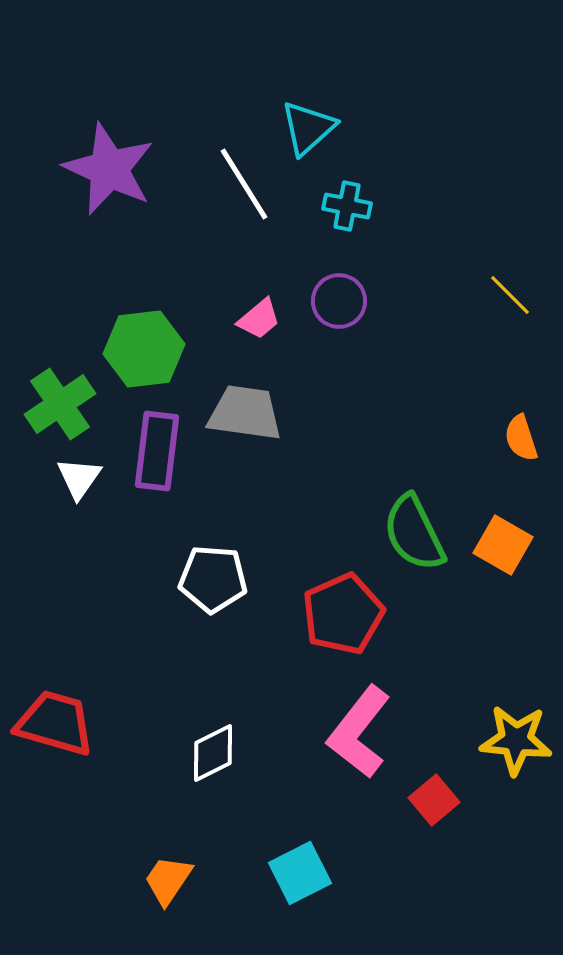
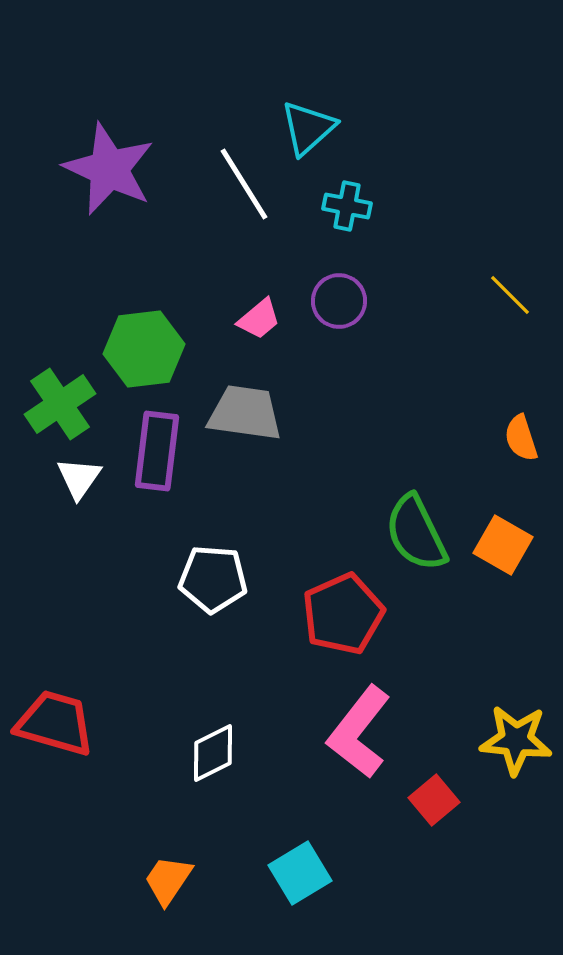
green semicircle: moved 2 px right
cyan square: rotated 4 degrees counterclockwise
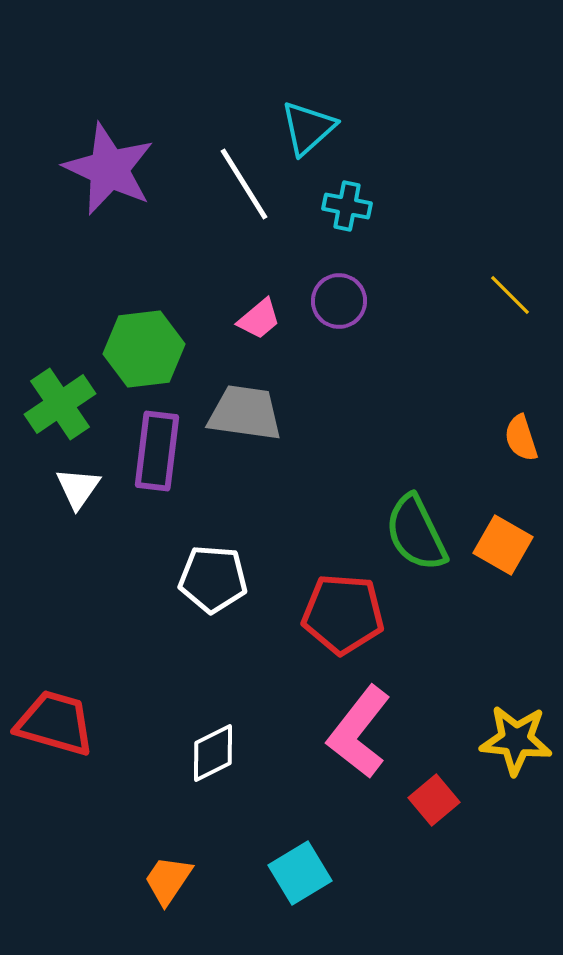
white triangle: moved 1 px left, 10 px down
red pentagon: rotated 28 degrees clockwise
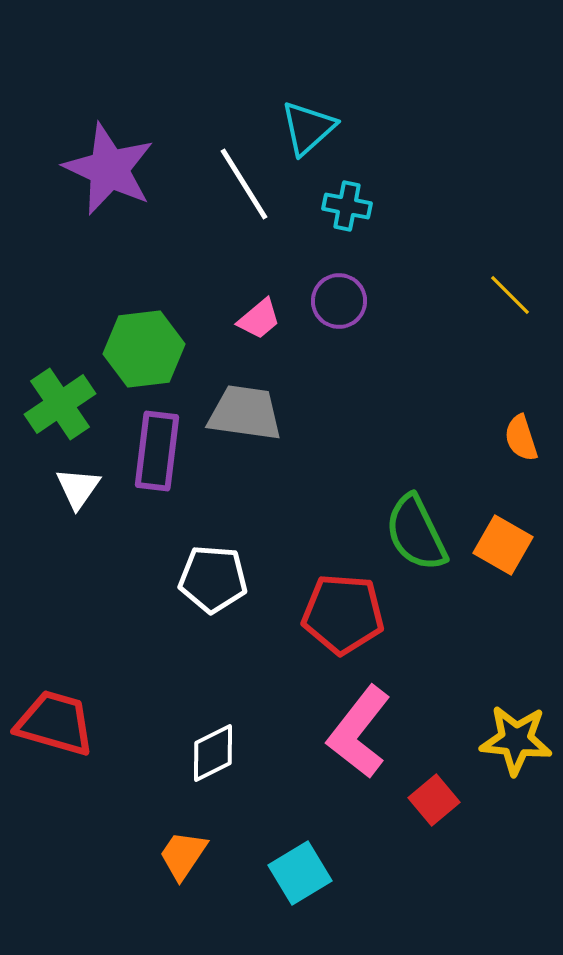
orange trapezoid: moved 15 px right, 25 px up
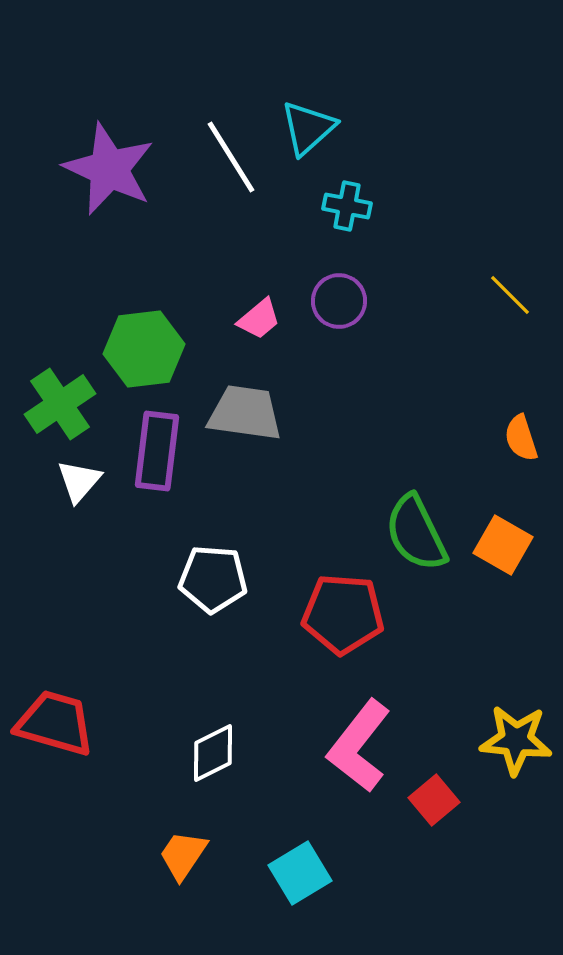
white line: moved 13 px left, 27 px up
white triangle: moved 1 px right, 7 px up; rotated 6 degrees clockwise
pink L-shape: moved 14 px down
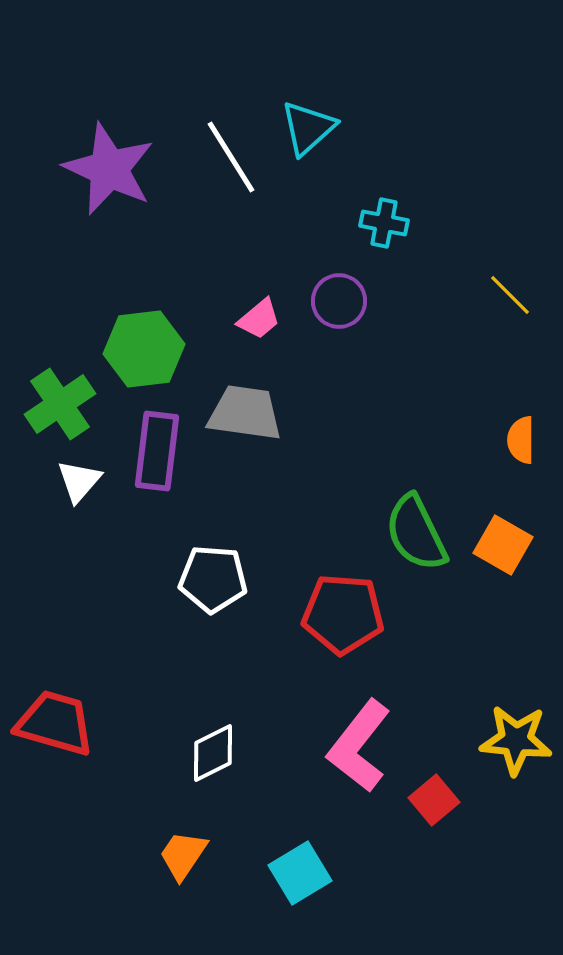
cyan cross: moved 37 px right, 17 px down
orange semicircle: moved 2 px down; rotated 18 degrees clockwise
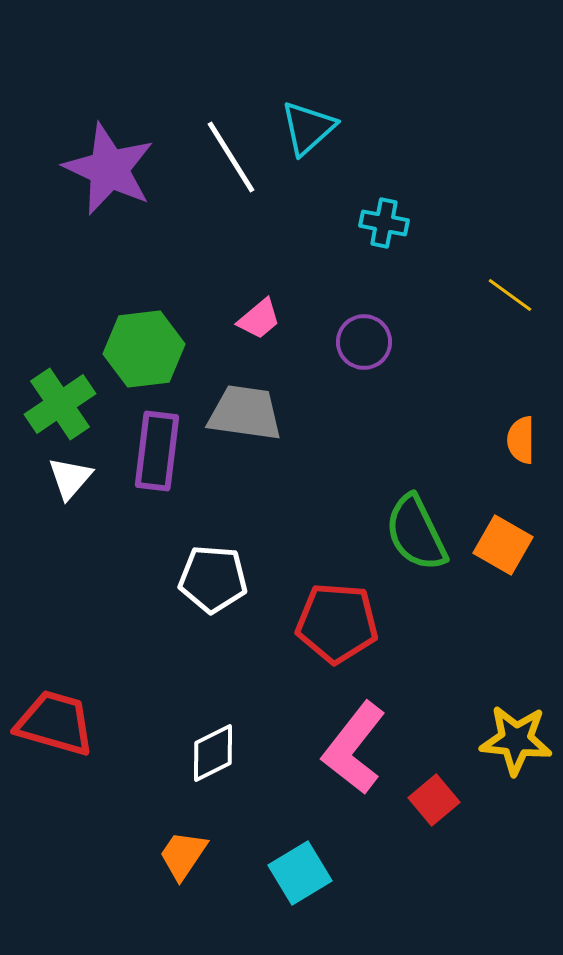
yellow line: rotated 9 degrees counterclockwise
purple circle: moved 25 px right, 41 px down
white triangle: moved 9 px left, 3 px up
red pentagon: moved 6 px left, 9 px down
pink L-shape: moved 5 px left, 2 px down
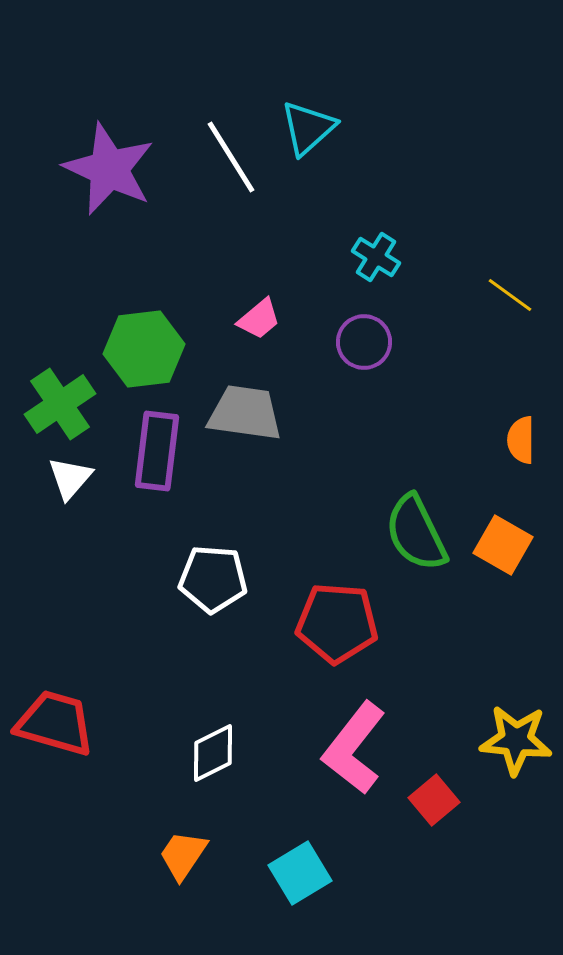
cyan cross: moved 8 px left, 34 px down; rotated 21 degrees clockwise
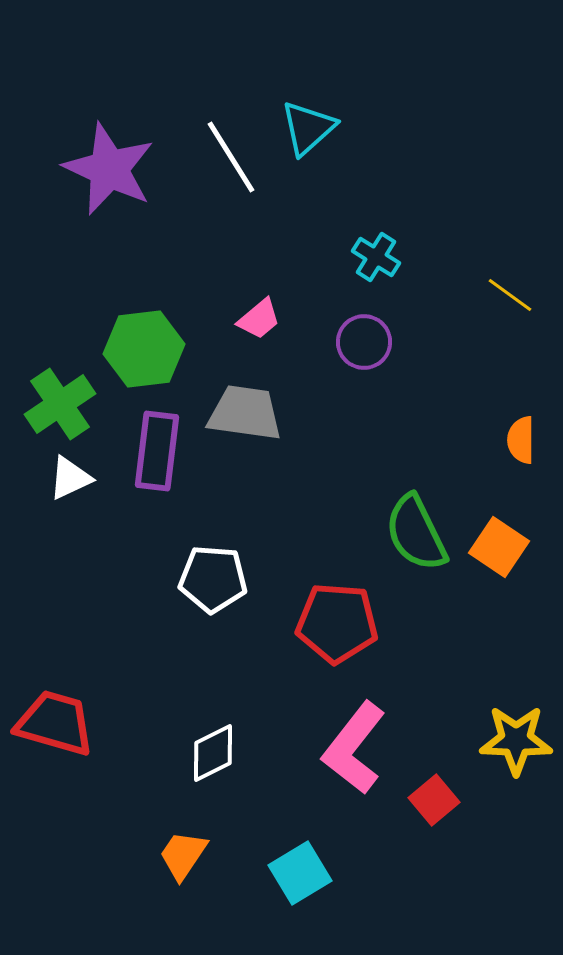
white triangle: rotated 24 degrees clockwise
orange square: moved 4 px left, 2 px down; rotated 4 degrees clockwise
yellow star: rotated 4 degrees counterclockwise
